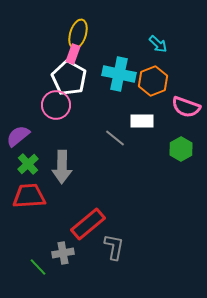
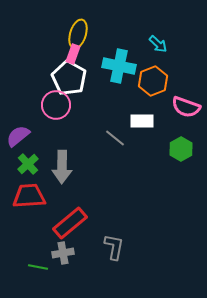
cyan cross: moved 8 px up
red rectangle: moved 18 px left, 1 px up
green line: rotated 36 degrees counterclockwise
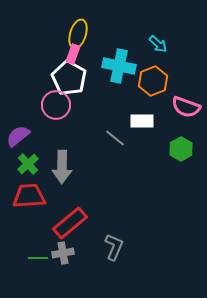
gray L-shape: rotated 12 degrees clockwise
green line: moved 9 px up; rotated 12 degrees counterclockwise
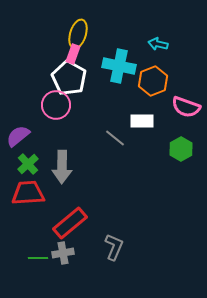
cyan arrow: rotated 150 degrees clockwise
red trapezoid: moved 1 px left, 3 px up
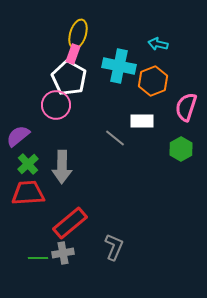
pink semicircle: rotated 88 degrees clockwise
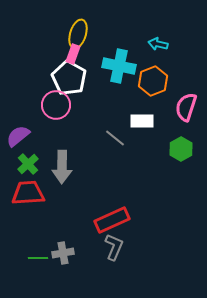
red rectangle: moved 42 px right, 3 px up; rotated 16 degrees clockwise
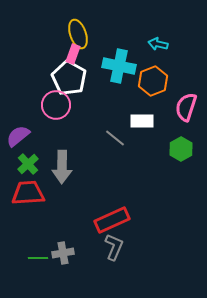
yellow ellipse: rotated 36 degrees counterclockwise
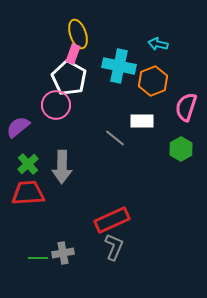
purple semicircle: moved 9 px up
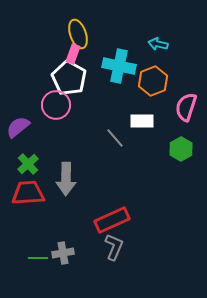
gray line: rotated 10 degrees clockwise
gray arrow: moved 4 px right, 12 px down
